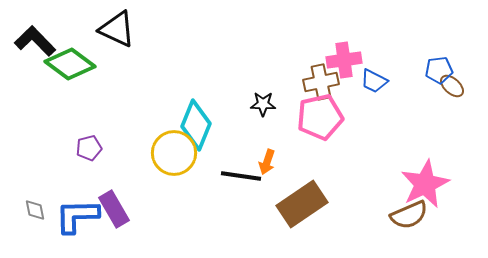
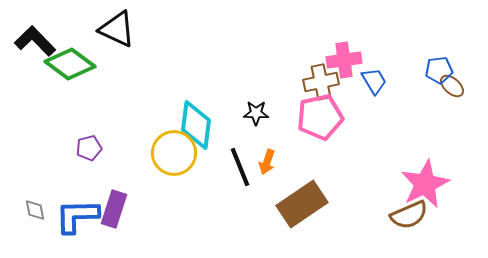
blue trapezoid: rotated 148 degrees counterclockwise
black star: moved 7 px left, 9 px down
cyan diamond: rotated 15 degrees counterclockwise
black line: moved 1 px left, 9 px up; rotated 60 degrees clockwise
purple rectangle: rotated 48 degrees clockwise
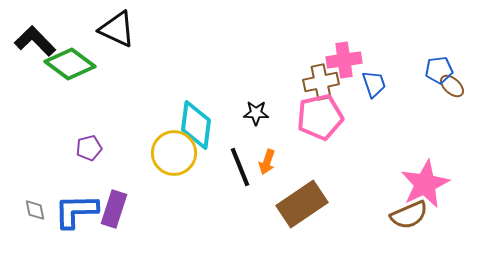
blue trapezoid: moved 3 px down; rotated 12 degrees clockwise
blue L-shape: moved 1 px left, 5 px up
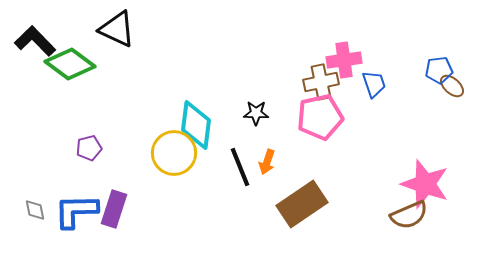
pink star: rotated 27 degrees counterclockwise
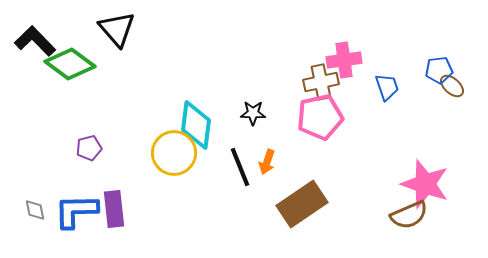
black triangle: rotated 24 degrees clockwise
blue trapezoid: moved 13 px right, 3 px down
black star: moved 3 px left
purple rectangle: rotated 24 degrees counterclockwise
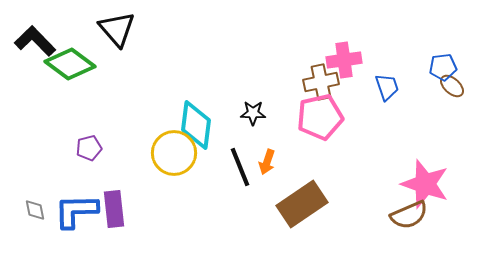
blue pentagon: moved 4 px right, 3 px up
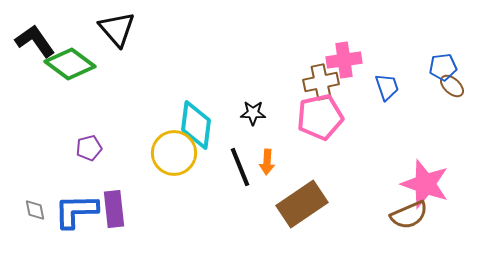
black L-shape: rotated 9 degrees clockwise
orange arrow: rotated 15 degrees counterclockwise
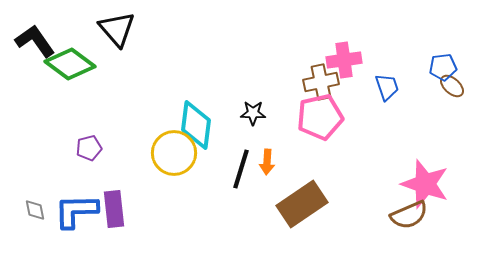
black line: moved 1 px right, 2 px down; rotated 39 degrees clockwise
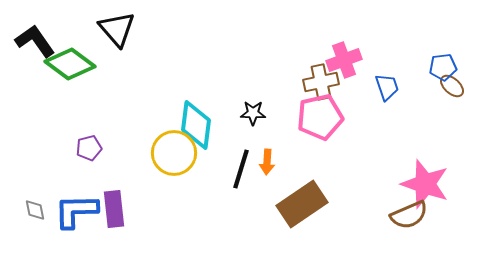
pink cross: rotated 12 degrees counterclockwise
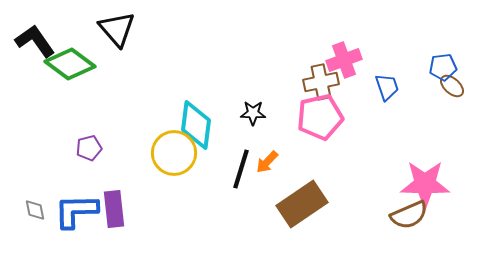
orange arrow: rotated 40 degrees clockwise
pink star: rotated 18 degrees counterclockwise
